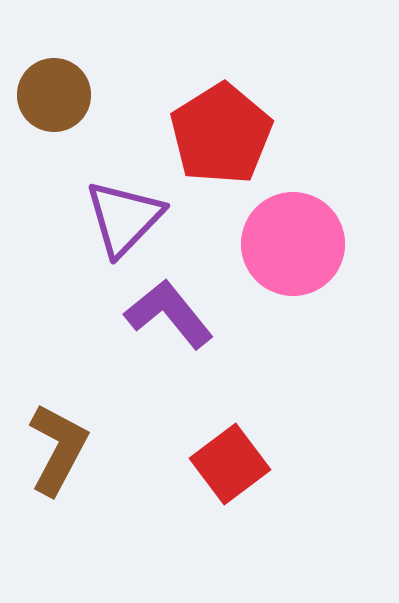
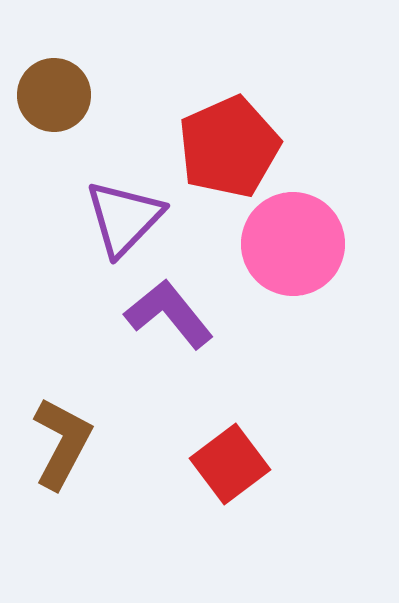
red pentagon: moved 8 px right, 13 px down; rotated 8 degrees clockwise
brown L-shape: moved 4 px right, 6 px up
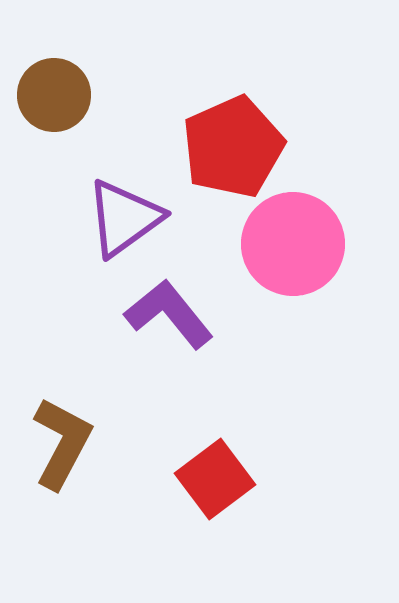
red pentagon: moved 4 px right
purple triangle: rotated 10 degrees clockwise
red square: moved 15 px left, 15 px down
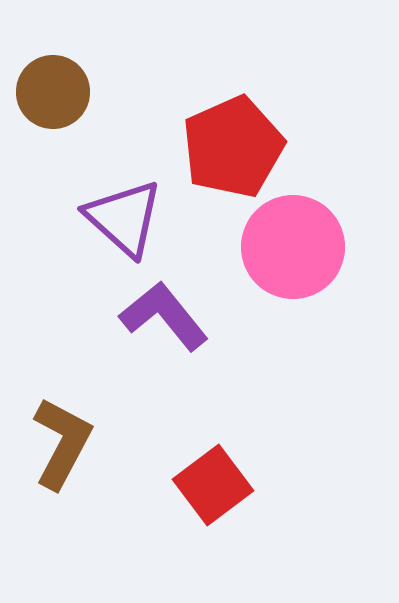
brown circle: moved 1 px left, 3 px up
purple triangle: rotated 42 degrees counterclockwise
pink circle: moved 3 px down
purple L-shape: moved 5 px left, 2 px down
red square: moved 2 px left, 6 px down
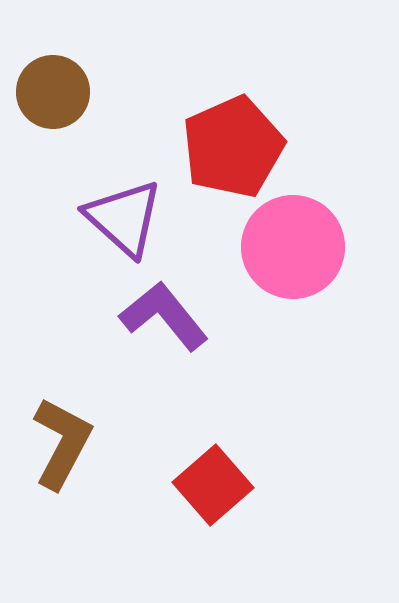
red square: rotated 4 degrees counterclockwise
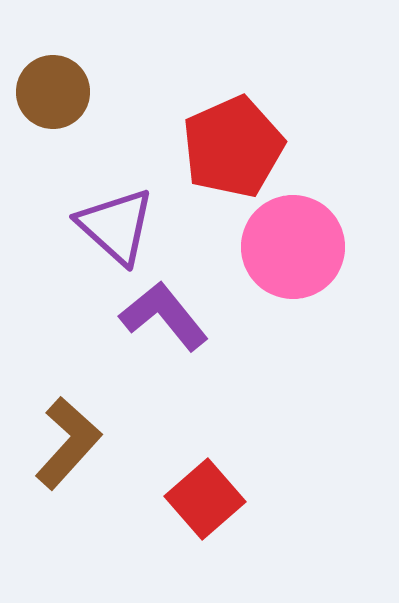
purple triangle: moved 8 px left, 8 px down
brown L-shape: moved 6 px right; rotated 14 degrees clockwise
red square: moved 8 px left, 14 px down
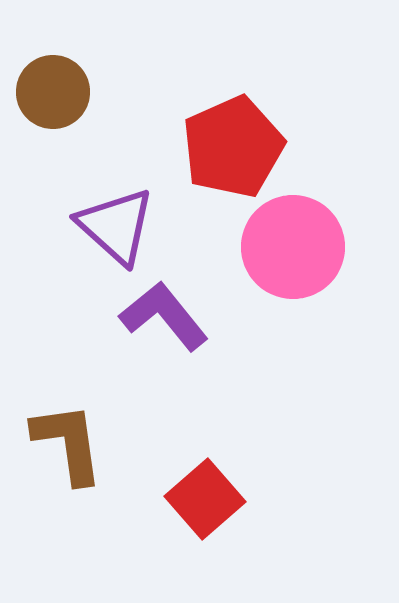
brown L-shape: rotated 50 degrees counterclockwise
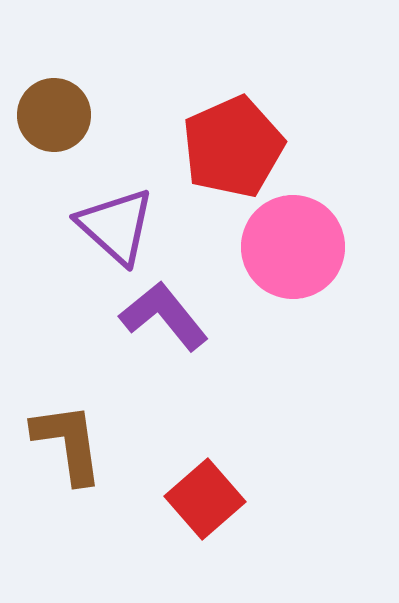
brown circle: moved 1 px right, 23 px down
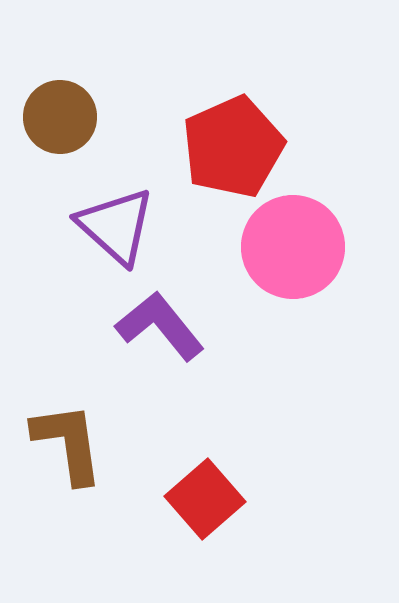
brown circle: moved 6 px right, 2 px down
purple L-shape: moved 4 px left, 10 px down
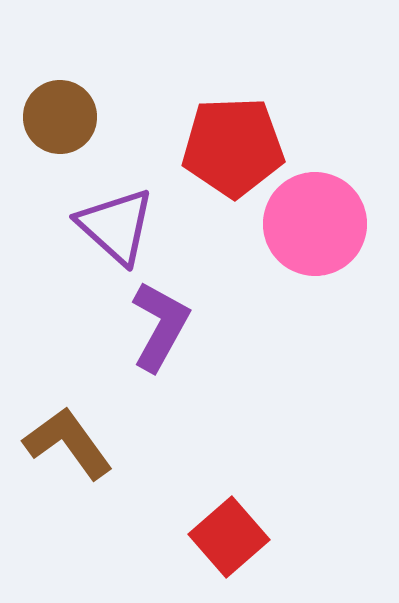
red pentagon: rotated 22 degrees clockwise
pink circle: moved 22 px right, 23 px up
purple L-shape: rotated 68 degrees clockwise
brown L-shape: rotated 28 degrees counterclockwise
red square: moved 24 px right, 38 px down
